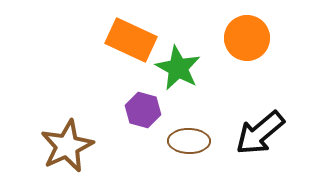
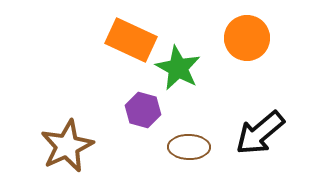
brown ellipse: moved 6 px down
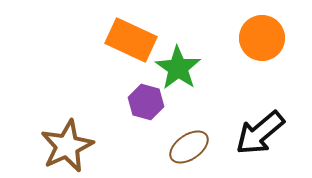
orange circle: moved 15 px right
green star: rotated 6 degrees clockwise
purple hexagon: moved 3 px right, 8 px up
brown ellipse: rotated 36 degrees counterclockwise
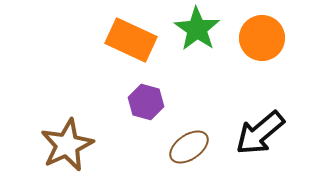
green star: moved 19 px right, 39 px up
brown star: moved 1 px up
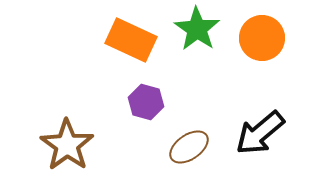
brown star: rotated 12 degrees counterclockwise
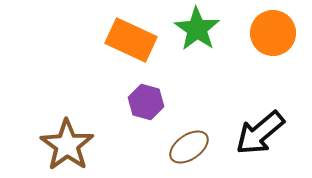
orange circle: moved 11 px right, 5 px up
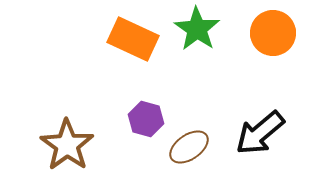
orange rectangle: moved 2 px right, 1 px up
purple hexagon: moved 17 px down
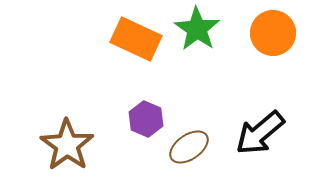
orange rectangle: moved 3 px right
purple hexagon: rotated 8 degrees clockwise
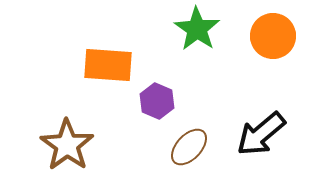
orange circle: moved 3 px down
orange rectangle: moved 28 px left, 26 px down; rotated 21 degrees counterclockwise
purple hexagon: moved 11 px right, 18 px up
black arrow: moved 1 px right, 1 px down
brown ellipse: rotated 12 degrees counterclockwise
